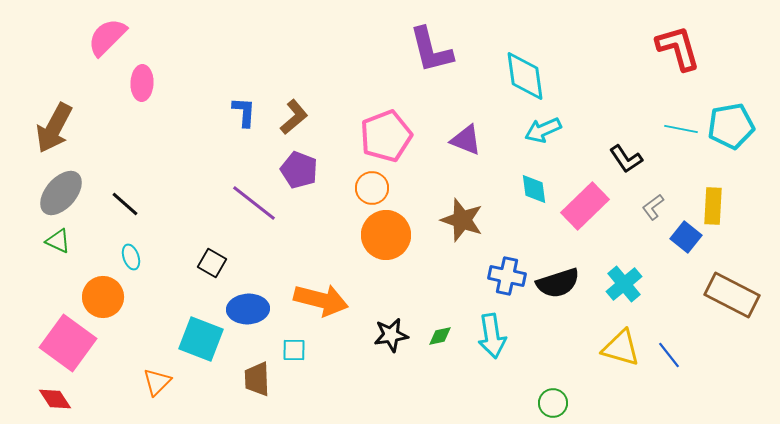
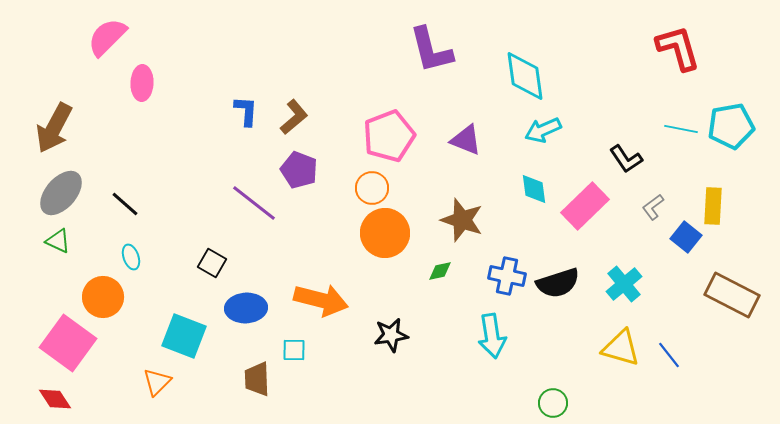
blue L-shape at (244, 112): moved 2 px right, 1 px up
pink pentagon at (386, 136): moved 3 px right
orange circle at (386, 235): moved 1 px left, 2 px up
blue ellipse at (248, 309): moved 2 px left, 1 px up
green diamond at (440, 336): moved 65 px up
cyan square at (201, 339): moved 17 px left, 3 px up
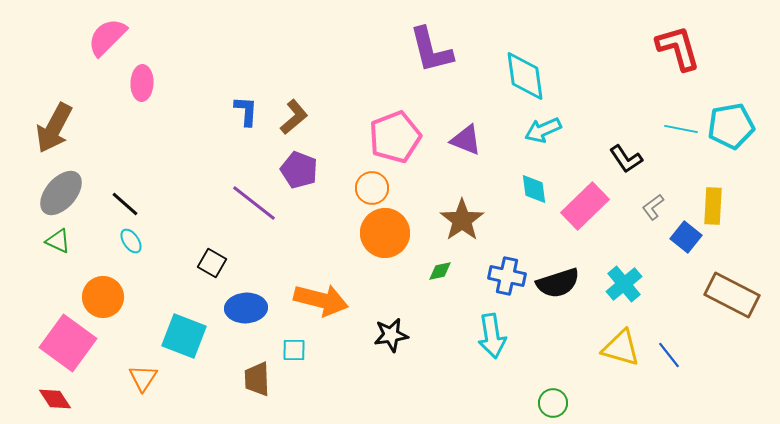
pink pentagon at (389, 136): moved 6 px right, 1 px down
brown star at (462, 220): rotated 18 degrees clockwise
cyan ellipse at (131, 257): moved 16 px up; rotated 15 degrees counterclockwise
orange triangle at (157, 382): moved 14 px left, 4 px up; rotated 12 degrees counterclockwise
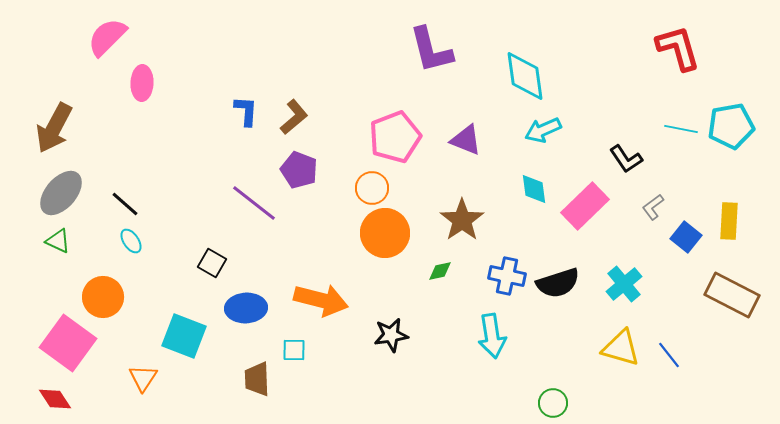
yellow rectangle at (713, 206): moved 16 px right, 15 px down
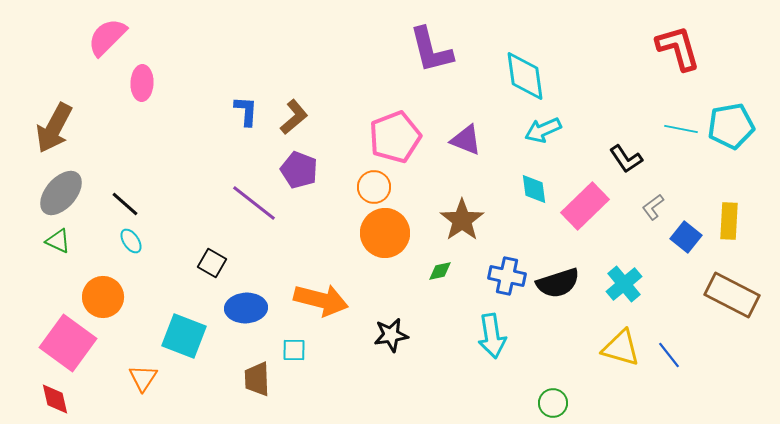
orange circle at (372, 188): moved 2 px right, 1 px up
red diamond at (55, 399): rotated 20 degrees clockwise
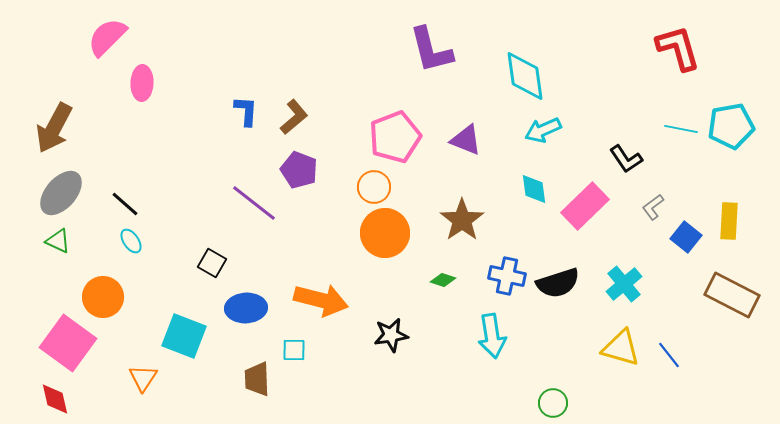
green diamond at (440, 271): moved 3 px right, 9 px down; rotated 30 degrees clockwise
